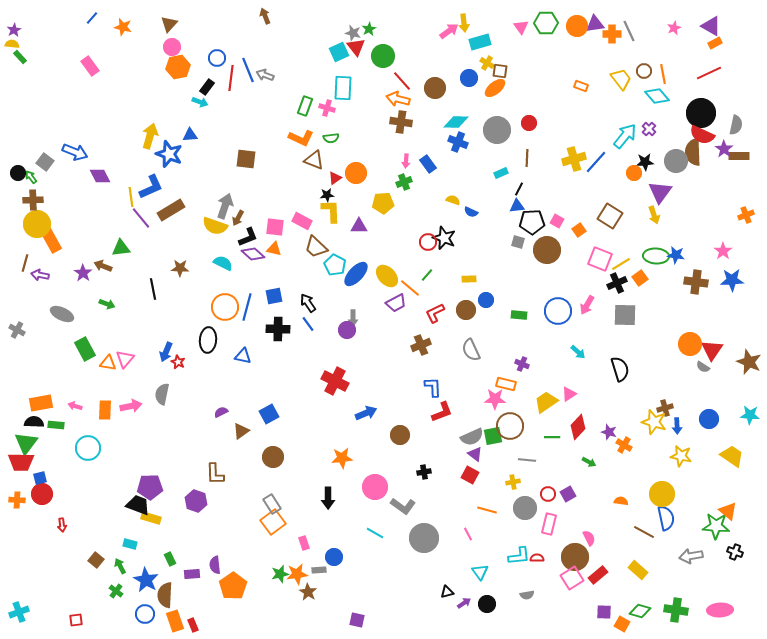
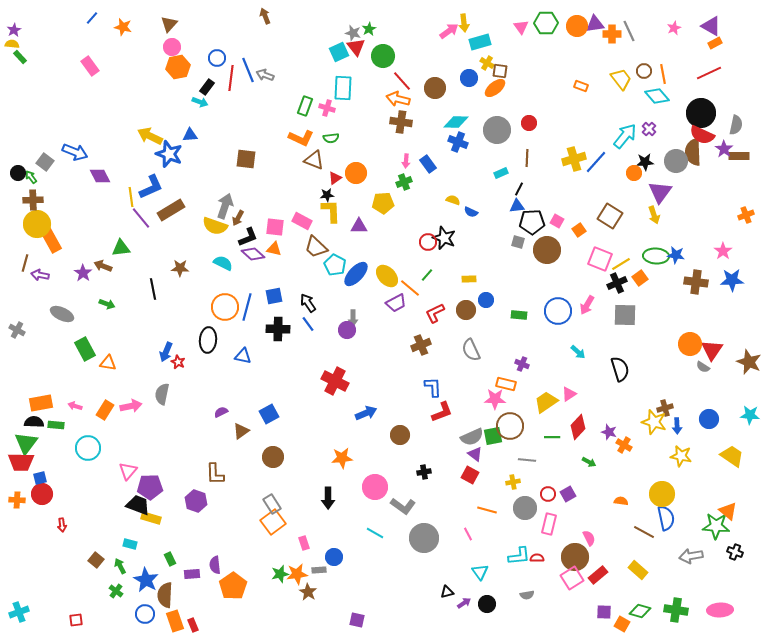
yellow arrow at (150, 136): rotated 80 degrees counterclockwise
pink triangle at (125, 359): moved 3 px right, 112 px down
orange rectangle at (105, 410): rotated 30 degrees clockwise
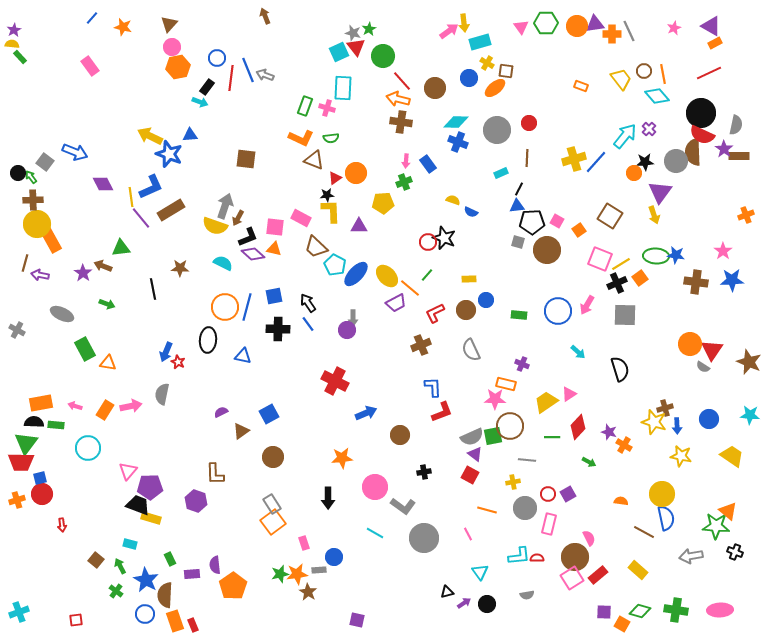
brown square at (500, 71): moved 6 px right
purple diamond at (100, 176): moved 3 px right, 8 px down
pink rectangle at (302, 221): moved 1 px left, 3 px up
orange cross at (17, 500): rotated 21 degrees counterclockwise
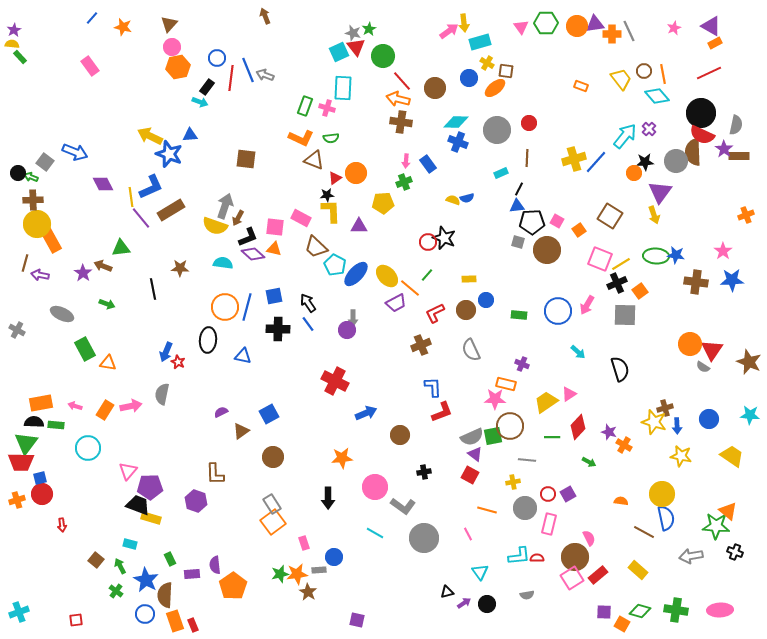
green arrow at (31, 177): rotated 32 degrees counterclockwise
blue semicircle at (471, 212): moved 4 px left, 14 px up; rotated 40 degrees counterclockwise
cyan semicircle at (223, 263): rotated 18 degrees counterclockwise
orange square at (640, 278): moved 13 px down
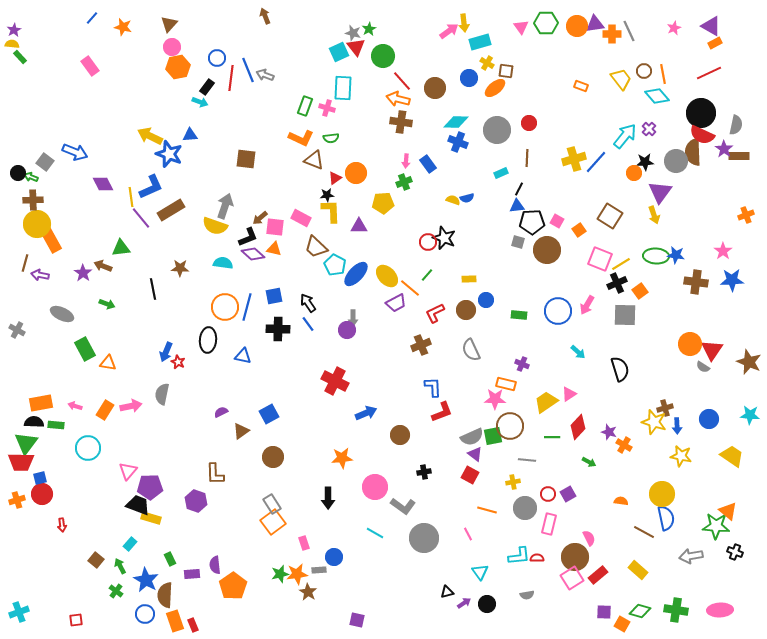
brown arrow at (238, 218): moved 22 px right; rotated 21 degrees clockwise
cyan rectangle at (130, 544): rotated 64 degrees counterclockwise
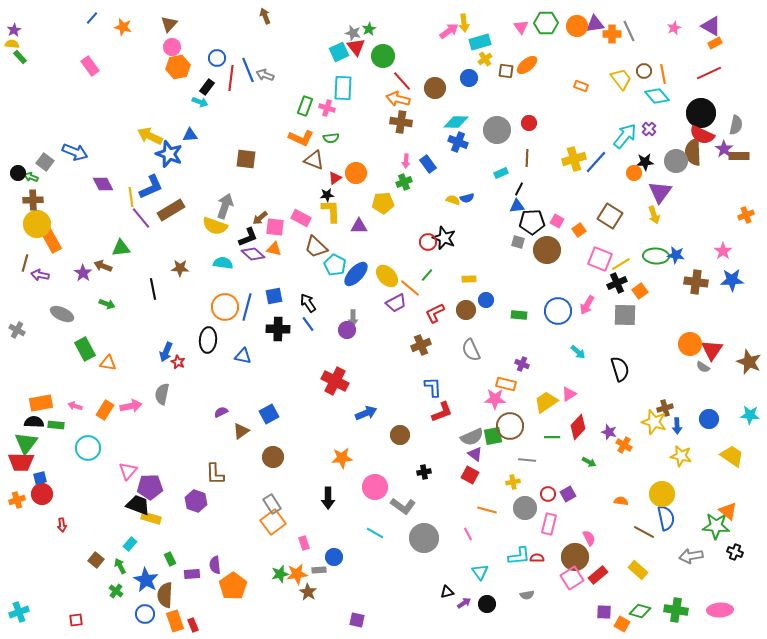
yellow cross at (487, 63): moved 2 px left, 4 px up; rotated 24 degrees clockwise
orange ellipse at (495, 88): moved 32 px right, 23 px up
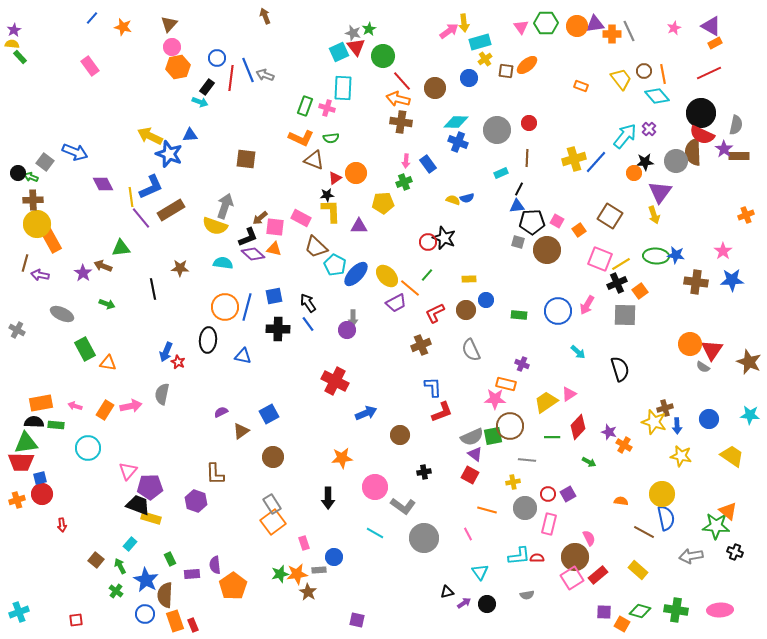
green triangle at (26, 443): rotated 45 degrees clockwise
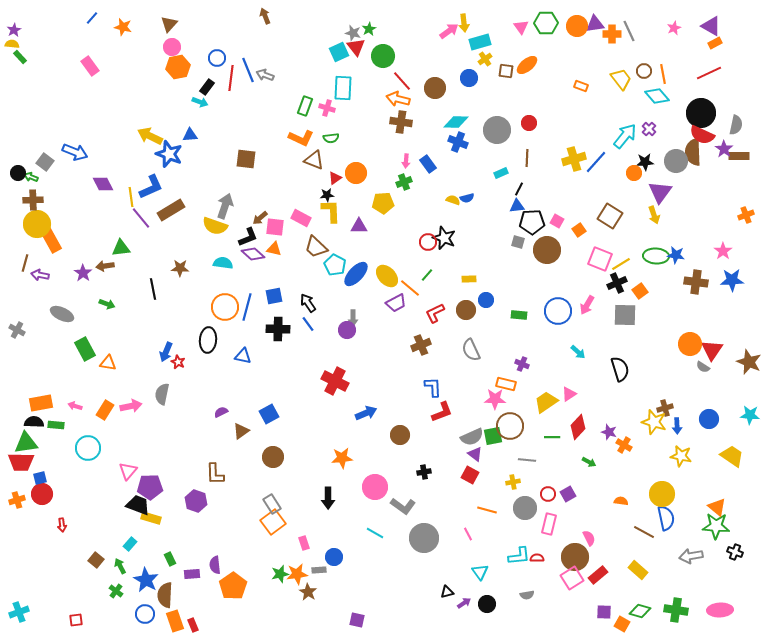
brown arrow at (103, 266): moved 2 px right; rotated 30 degrees counterclockwise
orange triangle at (728, 511): moved 11 px left, 4 px up
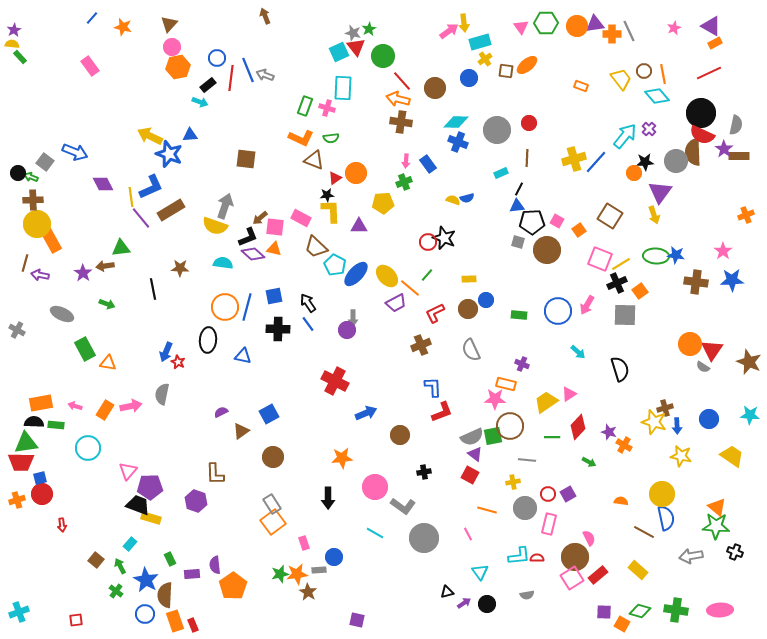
black rectangle at (207, 87): moved 1 px right, 2 px up; rotated 14 degrees clockwise
brown circle at (466, 310): moved 2 px right, 1 px up
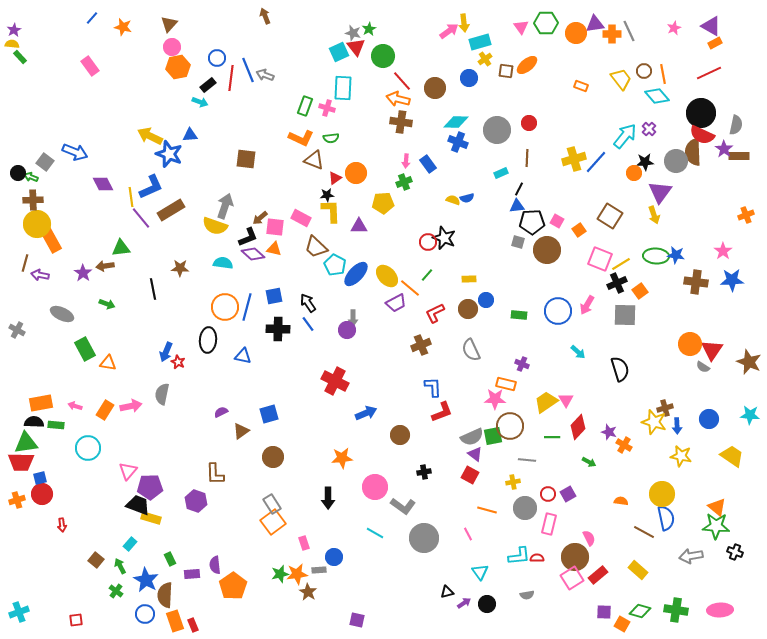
orange circle at (577, 26): moved 1 px left, 7 px down
pink triangle at (569, 394): moved 3 px left, 6 px down; rotated 28 degrees counterclockwise
blue square at (269, 414): rotated 12 degrees clockwise
